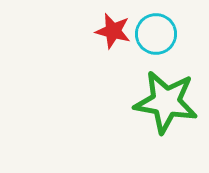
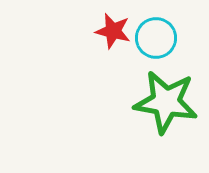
cyan circle: moved 4 px down
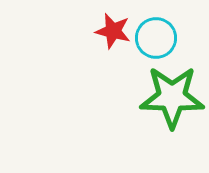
green star: moved 6 px right, 5 px up; rotated 8 degrees counterclockwise
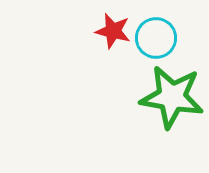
green star: rotated 8 degrees clockwise
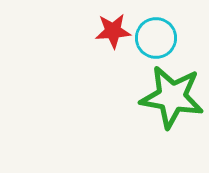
red star: rotated 18 degrees counterclockwise
